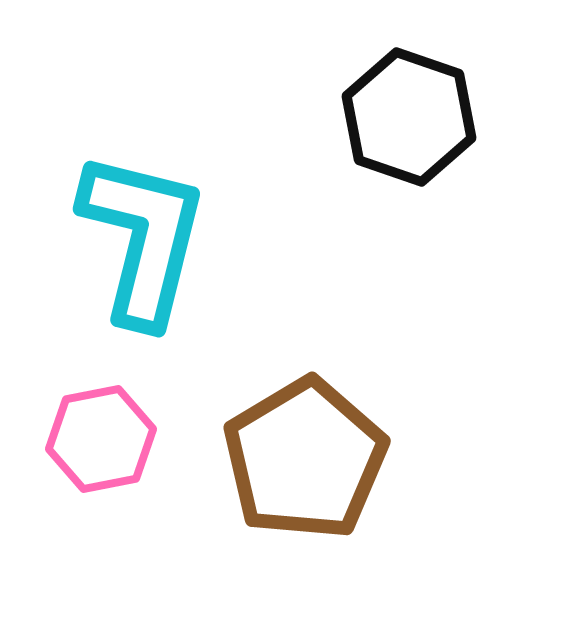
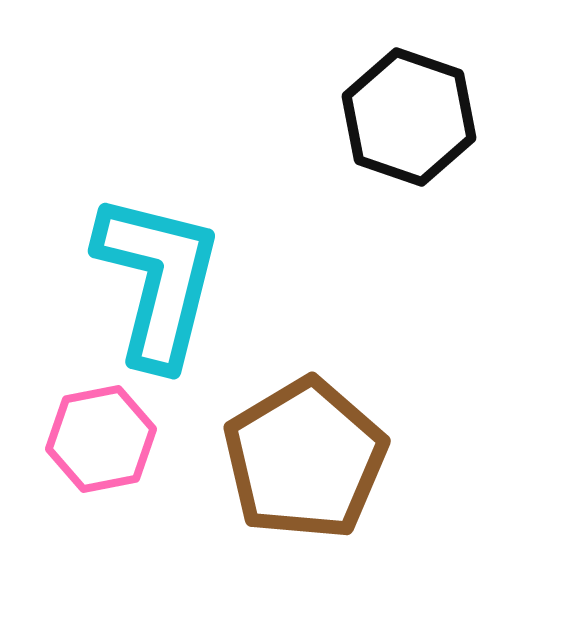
cyan L-shape: moved 15 px right, 42 px down
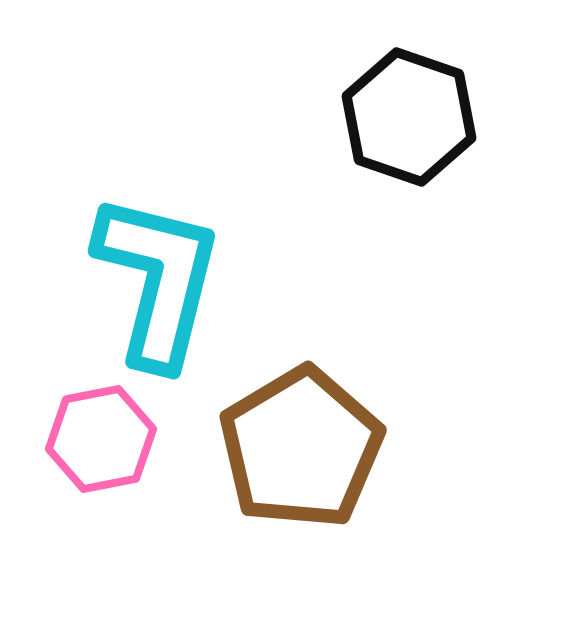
brown pentagon: moved 4 px left, 11 px up
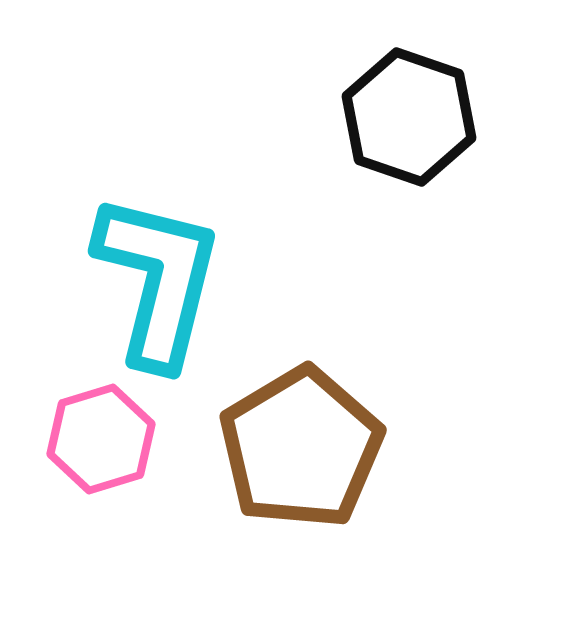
pink hexagon: rotated 6 degrees counterclockwise
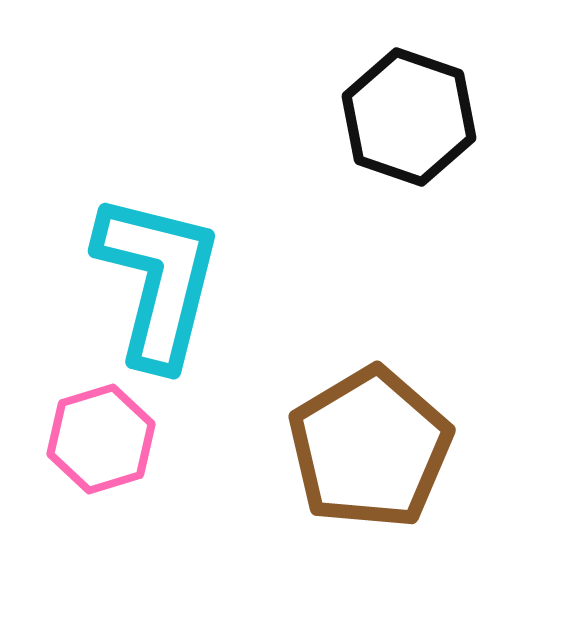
brown pentagon: moved 69 px right
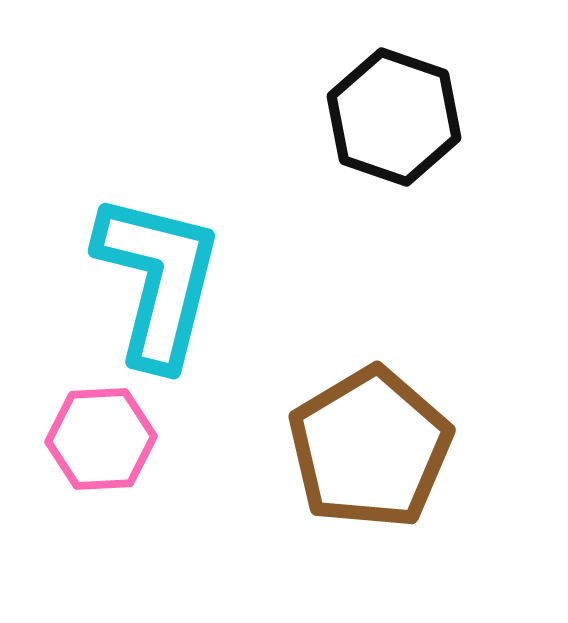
black hexagon: moved 15 px left
pink hexagon: rotated 14 degrees clockwise
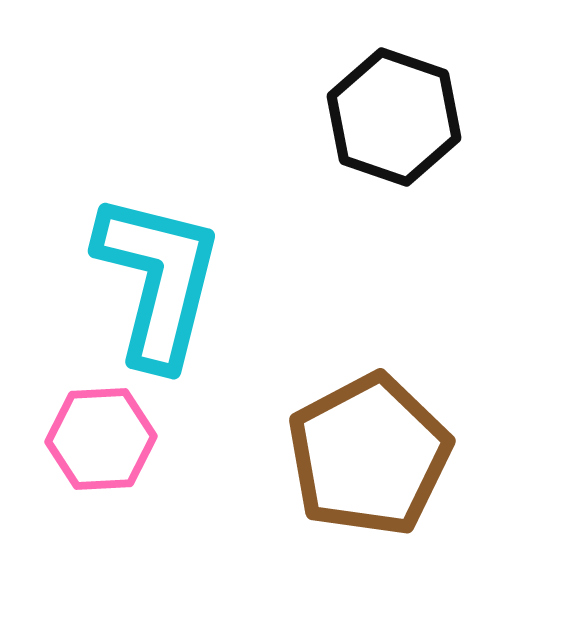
brown pentagon: moved 1 px left, 7 px down; rotated 3 degrees clockwise
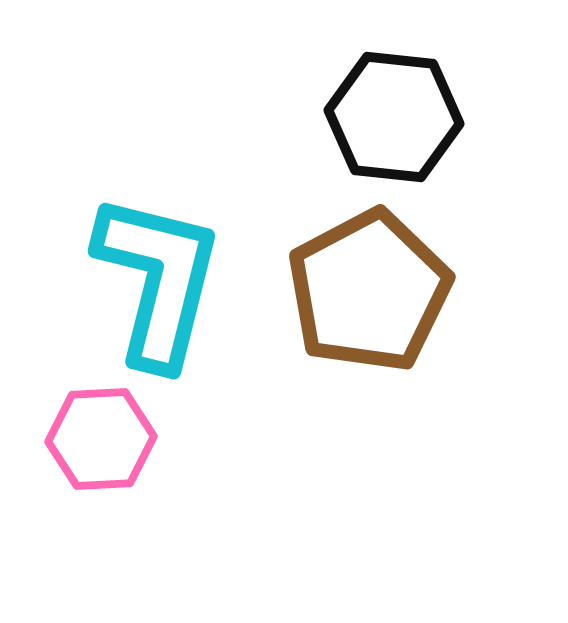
black hexagon: rotated 13 degrees counterclockwise
brown pentagon: moved 164 px up
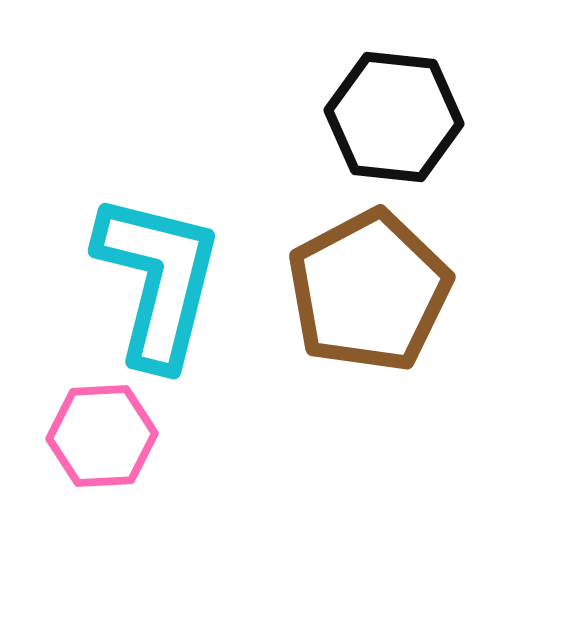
pink hexagon: moved 1 px right, 3 px up
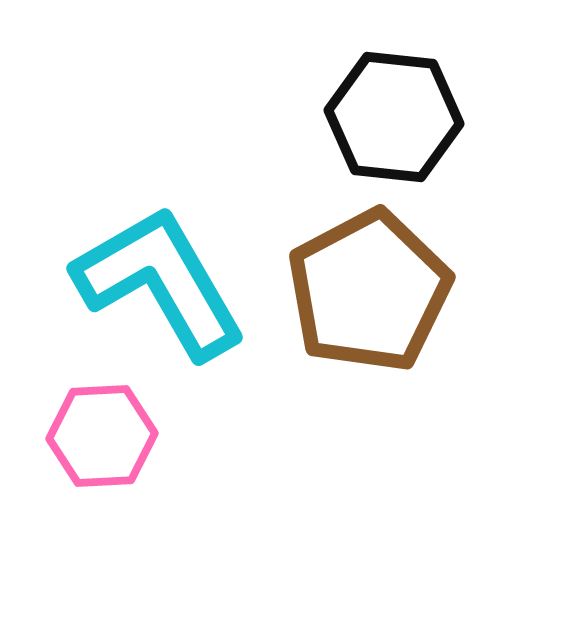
cyan L-shape: moved 2 px right, 2 px down; rotated 44 degrees counterclockwise
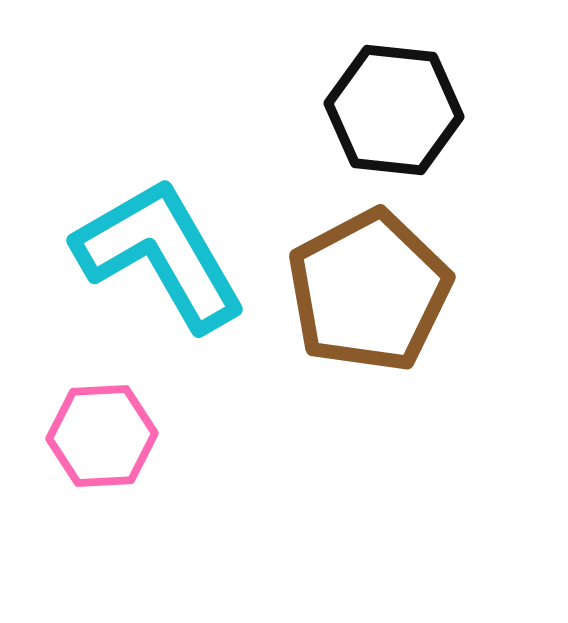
black hexagon: moved 7 px up
cyan L-shape: moved 28 px up
